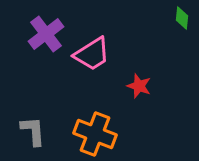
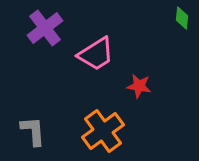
purple cross: moved 1 px left, 6 px up
pink trapezoid: moved 4 px right
red star: rotated 10 degrees counterclockwise
orange cross: moved 8 px right, 3 px up; rotated 33 degrees clockwise
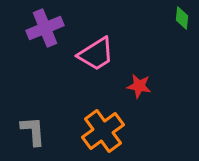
purple cross: rotated 15 degrees clockwise
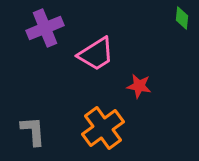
orange cross: moved 3 px up
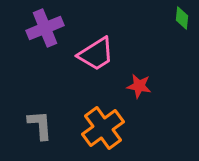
gray L-shape: moved 7 px right, 6 px up
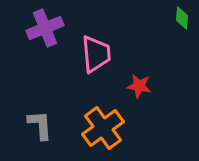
pink trapezoid: rotated 63 degrees counterclockwise
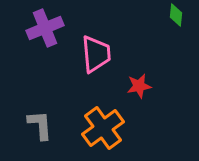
green diamond: moved 6 px left, 3 px up
red star: rotated 20 degrees counterclockwise
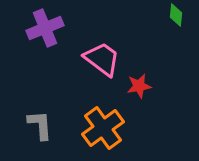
pink trapezoid: moved 6 px right, 5 px down; rotated 48 degrees counterclockwise
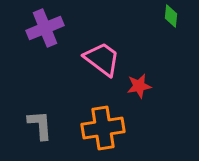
green diamond: moved 5 px left, 1 px down
orange cross: rotated 27 degrees clockwise
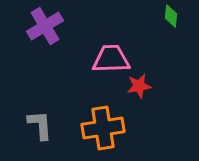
purple cross: moved 2 px up; rotated 9 degrees counterclockwise
pink trapezoid: moved 9 px right; rotated 39 degrees counterclockwise
